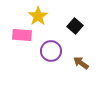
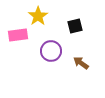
black square: rotated 35 degrees clockwise
pink rectangle: moved 4 px left; rotated 12 degrees counterclockwise
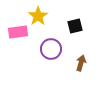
pink rectangle: moved 3 px up
purple circle: moved 2 px up
brown arrow: rotated 70 degrees clockwise
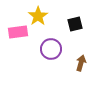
black square: moved 2 px up
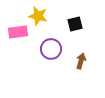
yellow star: rotated 24 degrees counterclockwise
brown arrow: moved 2 px up
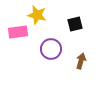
yellow star: moved 1 px left, 1 px up
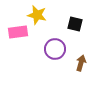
black square: rotated 28 degrees clockwise
purple circle: moved 4 px right
brown arrow: moved 2 px down
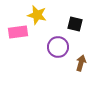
purple circle: moved 3 px right, 2 px up
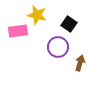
black square: moved 6 px left; rotated 21 degrees clockwise
pink rectangle: moved 1 px up
brown arrow: moved 1 px left
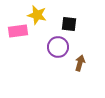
black square: rotated 28 degrees counterclockwise
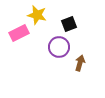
black square: rotated 28 degrees counterclockwise
pink rectangle: moved 1 px right, 2 px down; rotated 18 degrees counterclockwise
purple circle: moved 1 px right
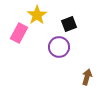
yellow star: rotated 24 degrees clockwise
pink rectangle: rotated 36 degrees counterclockwise
brown arrow: moved 7 px right, 14 px down
